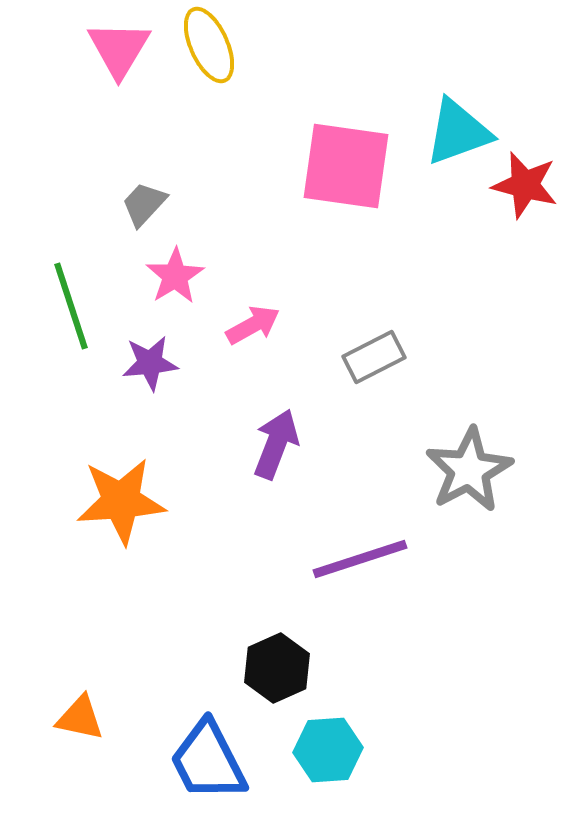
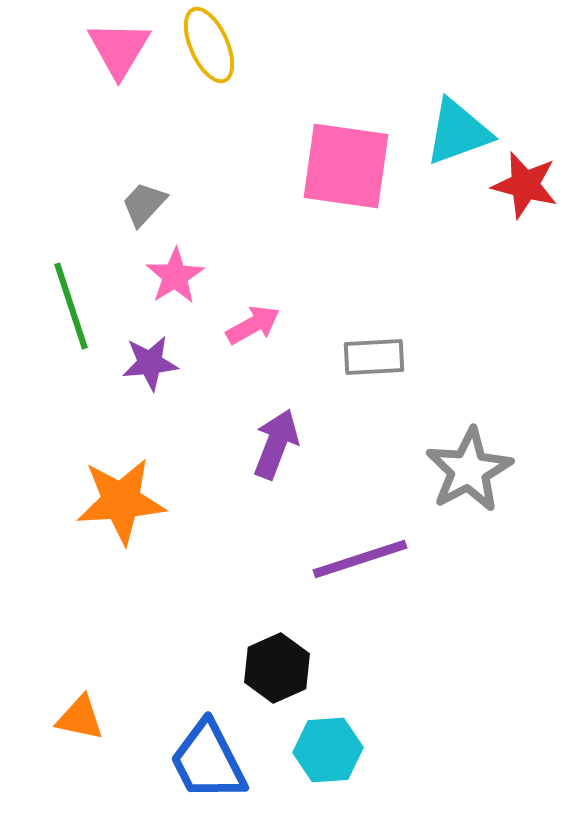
gray rectangle: rotated 24 degrees clockwise
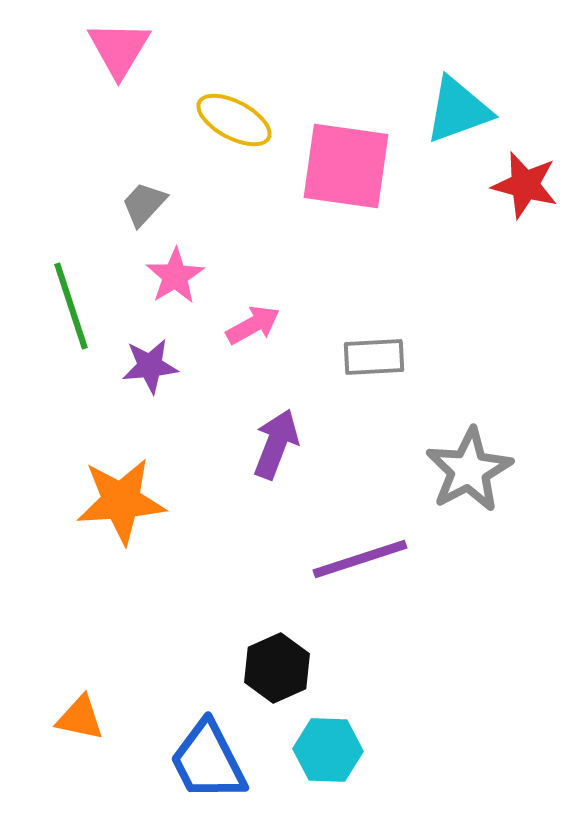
yellow ellipse: moved 25 px right, 75 px down; rotated 38 degrees counterclockwise
cyan triangle: moved 22 px up
purple star: moved 3 px down
cyan hexagon: rotated 6 degrees clockwise
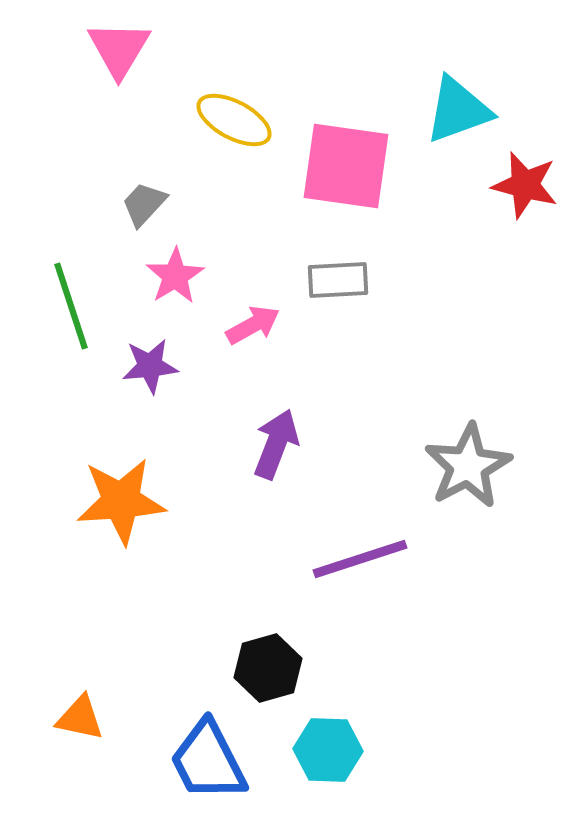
gray rectangle: moved 36 px left, 77 px up
gray star: moved 1 px left, 4 px up
black hexagon: moved 9 px left; rotated 8 degrees clockwise
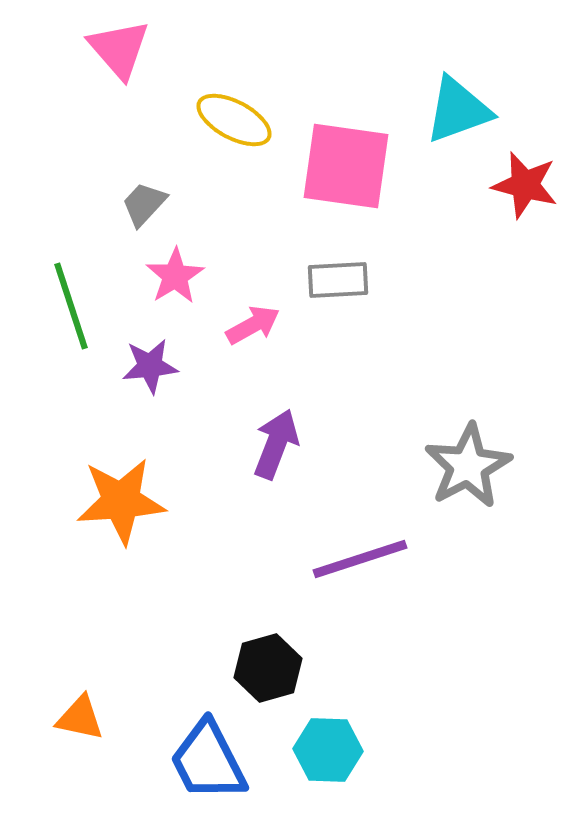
pink triangle: rotated 12 degrees counterclockwise
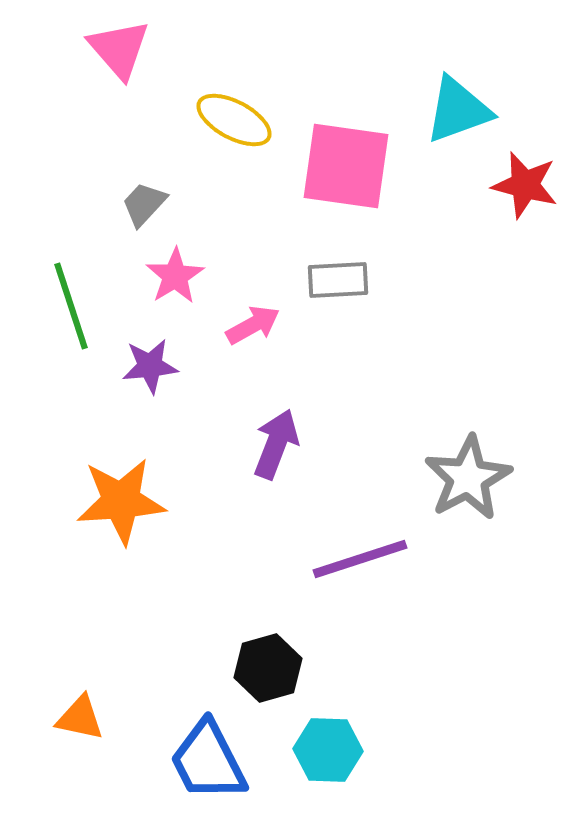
gray star: moved 12 px down
